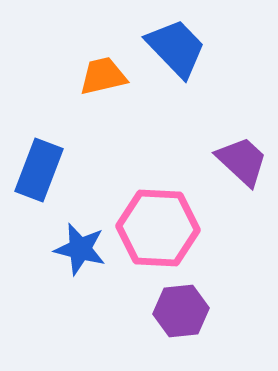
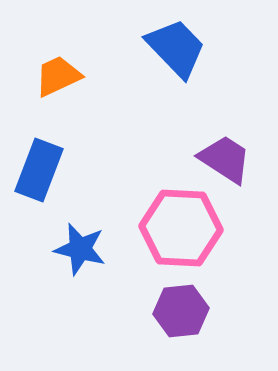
orange trapezoid: moved 45 px left; rotated 12 degrees counterclockwise
purple trapezoid: moved 17 px left, 2 px up; rotated 10 degrees counterclockwise
pink hexagon: moved 23 px right
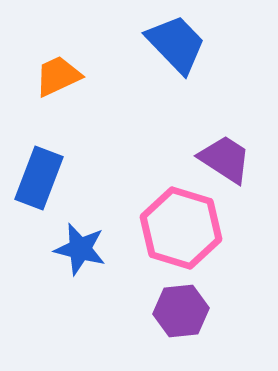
blue trapezoid: moved 4 px up
blue rectangle: moved 8 px down
pink hexagon: rotated 14 degrees clockwise
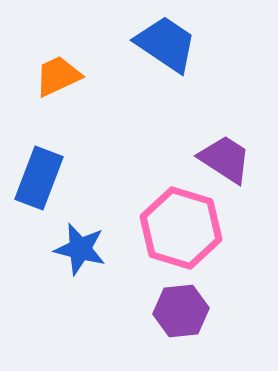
blue trapezoid: moved 10 px left; rotated 12 degrees counterclockwise
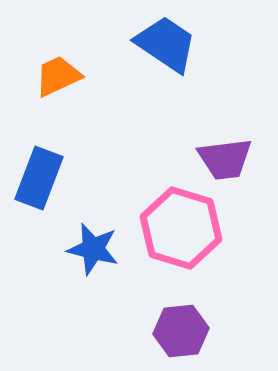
purple trapezoid: rotated 140 degrees clockwise
blue star: moved 13 px right
purple hexagon: moved 20 px down
